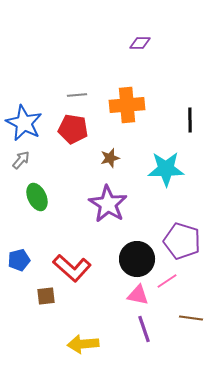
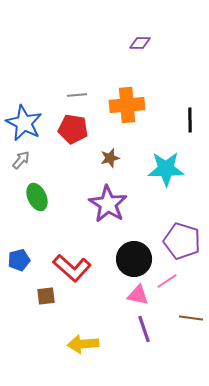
black circle: moved 3 px left
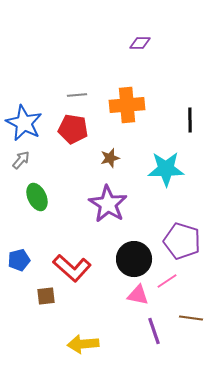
purple line: moved 10 px right, 2 px down
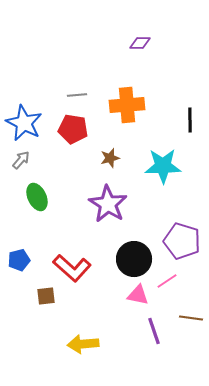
cyan star: moved 3 px left, 3 px up
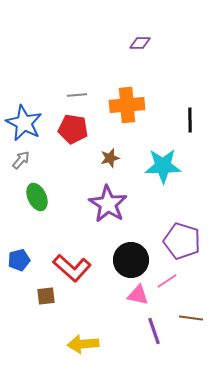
black circle: moved 3 px left, 1 px down
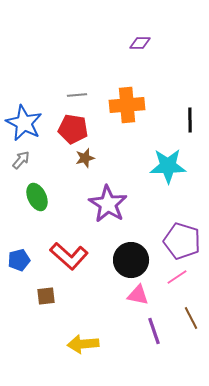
brown star: moved 25 px left
cyan star: moved 5 px right
red L-shape: moved 3 px left, 12 px up
pink line: moved 10 px right, 4 px up
brown line: rotated 55 degrees clockwise
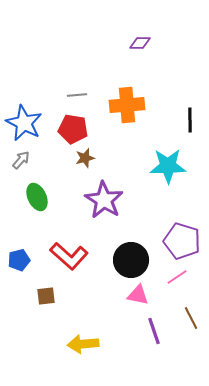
purple star: moved 4 px left, 4 px up
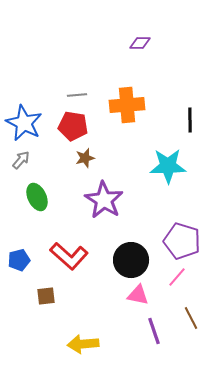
red pentagon: moved 3 px up
pink line: rotated 15 degrees counterclockwise
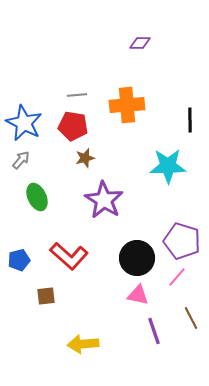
black circle: moved 6 px right, 2 px up
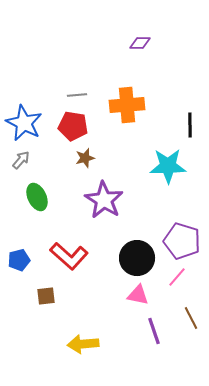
black line: moved 5 px down
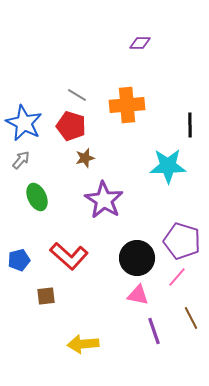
gray line: rotated 36 degrees clockwise
red pentagon: moved 2 px left; rotated 8 degrees clockwise
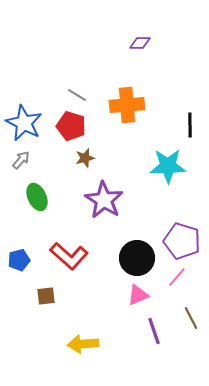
pink triangle: rotated 35 degrees counterclockwise
